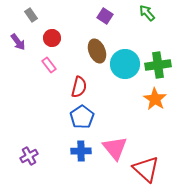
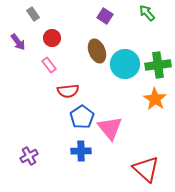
gray rectangle: moved 2 px right, 1 px up
red semicircle: moved 11 px left, 4 px down; rotated 70 degrees clockwise
pink triangle: moved 5 px left, 20 px up
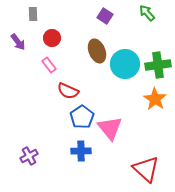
gray rectangle: rotated 32 degrees clockwise
red semicircle: rotated 30 degrees clockwise
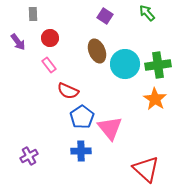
red circle: moved 2 px left
